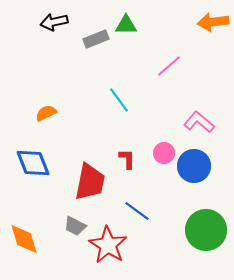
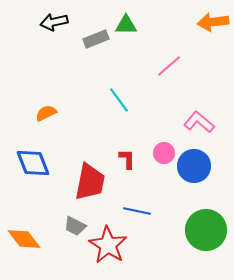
blue line: rotated 24 degrees counterclockwise
orange diamond: rotated 20 degrees counterclockwise
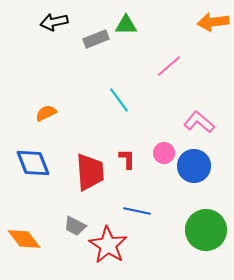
red trapezoid: moved 10 px up; rotated 15 degrees counterclockwise
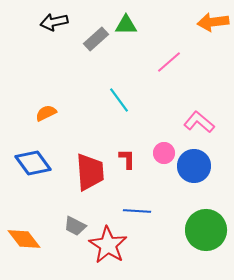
gray rectangle: rotated 20 degrees counterclockwise
pink line: moved 4 px up
blue diamond: rotated 15 degrees counterclockwise
blue line: rotated 8 degrees counterclockwise
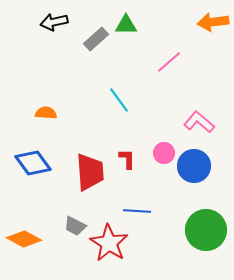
orange semicircle: rotated 30 degrees clockwise
orange diamond: rotated 24 degrees counterclockwise
red star: moved 1 px right, 2 px up
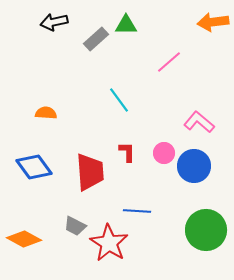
red L-shape: moved 7 px up
blue diamond: moved 1 px right, 4 px down
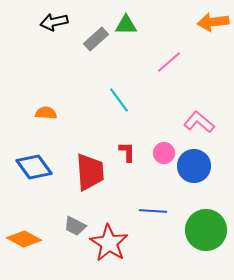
blue line: moved 16 px right
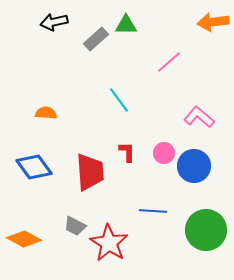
pink L-shape: moved 5 px up
